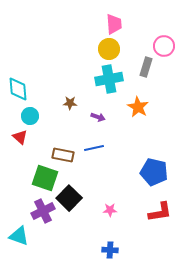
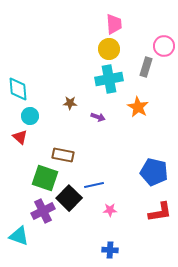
blue line: moved 37 px down
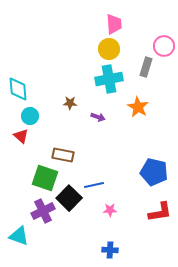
red triangle: moved 1 px right, 1 px up
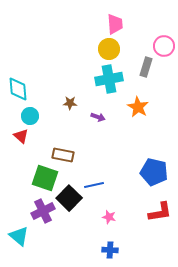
pink trapezoid: moved 1 px right
pink star: moved 1 px left, 7 px down; rotated 16 degrees clockwise
cyan triangle: rotated 20 degrees clockwise
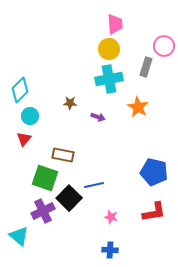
cyan diamond: moved 2 px right, 1 px down; rotated 50 degrees clockwise
red triangle: moved 3 px right, 3 px down; rotated 28 degrees clockwise
red L-shape: moved 6 px left
pink star: moved 2 px right
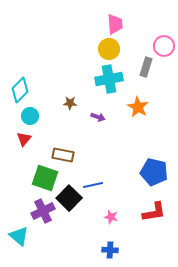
blue line: moved 1 px left
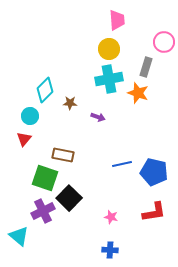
pink trapezoid: moved 2 px right, 4 px up
pink circle: moved 4 px up
cyan diamond: moved 25 px right
orange star: moved 14 px up; rotated 10 degrees counterclockwise
blue line: moved 29 px right, 21 px up
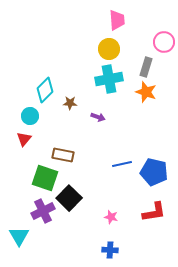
orange star: moved 8 px right, 1 px up
cyan triangle: rotated 20 degrees clockwise
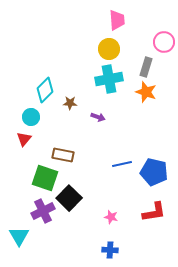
cyan circle: moved 1 px right, 1 px down
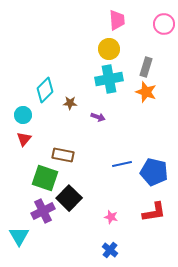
pink circle: moved 18 px up
cyan circle: moved 8 px left, 2 px up
blue cross: rotated 35 degrees clockwise
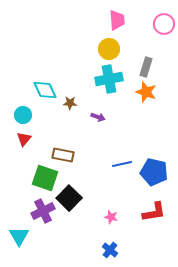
cyan diamond: rotated 70 degrees counterclockwise
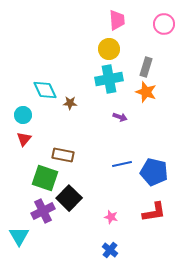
purple arrow: moved 22 px right
